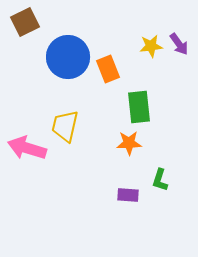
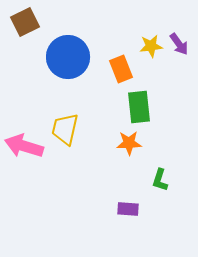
orange rectangle: moved 13 px right
yellow trapezoid: moved 3 px down
pink arrow: moved 3 px left, 2 px up
purple rectangle: moved 14 px down
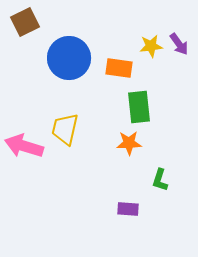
blue circle: moved 1 px right, 1 px down
orange rectangle: moved 2 px left, 1 px up; rotated 60 degrees counterclockwise
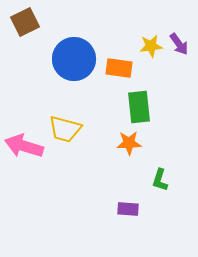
blue circle: moved 5 px right, 1 px down
yellow trapezoid: rotated 88 degrees counterclockwise
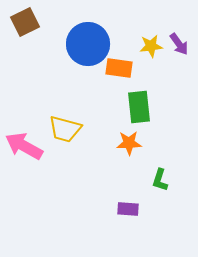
blue circle: moved 14 px right, 15 px up
pink arrow: rotated 12 degrees clockwise
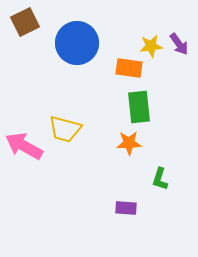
blue circle: moved 11 px left, 1 px up
orange rectangle: moved 10 px right
green L-shape: moved 1 px up
purple rectangle: moved 2 px left, 1 px up
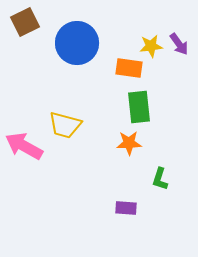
yellow trapezoid: moved 4 px up
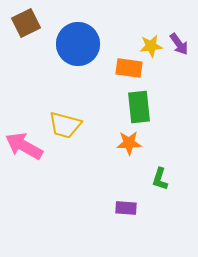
brown square: moved 1 px right, 1 px down
blue circle: moved 1 px right, 1 px down
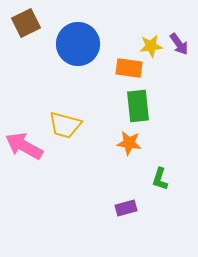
green rectangle: moved 1 px left, 1 px up
orange star: rotated 10 degrees clockwise
purple rectangle: rotated 20 degrees counterclockwise
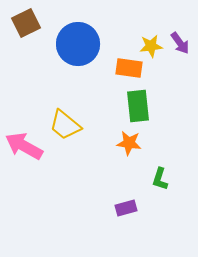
purple arrow: moved 1 px right, 1 px up
yellow trapezoid: rotated 24 degrees clockwise
